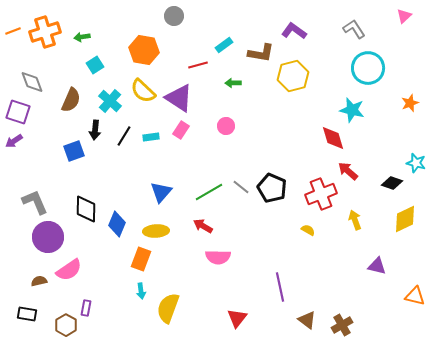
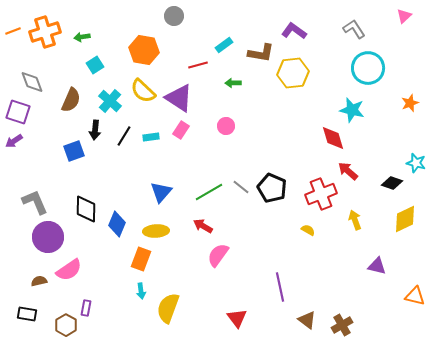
yellow hexagon at (293, 76): moved 3 px up; rotated 8 degrees clockwise
pink semicircle at (218, 257): moved 2 px up; rotated 125 degrees clockwise
red triangle at (237, 318): rotated 15 degrees counterclockwise
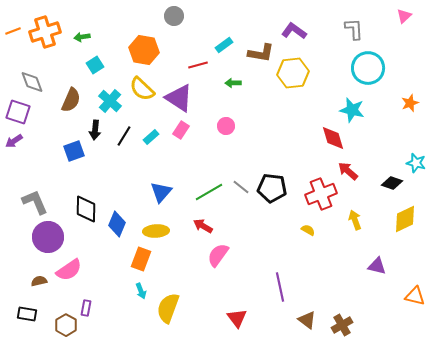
gray L-shape at (354, 29): rotated 30 degrees clockwise
yellow semicircle at (143, 91): moved 1 px left, 2 px up
cyan rectangle at (151, 137): rotated 35 degrees counterclockwise
black pentagon at (272, 188): rotated 16 degrees counterclockwise
cyan arrow at (141, 291): rotated 14 degrees counterclockwise
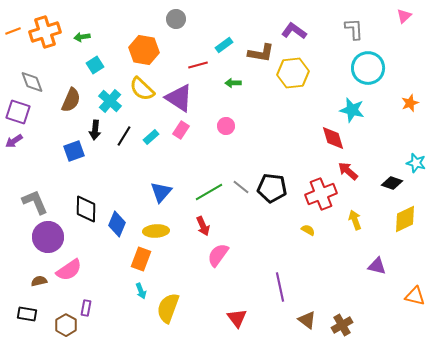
gray circle at (174, 16): moved 2 px right, 3 px down
red arrow at (203, 226): rotated 144 degrees counterclockwise
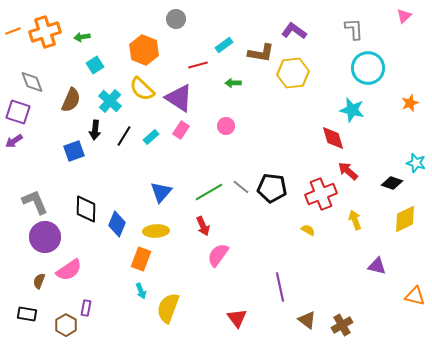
orange hexagon at (144, 50): rotated 12 degrees clockwise
purple circle at (48, 237): moved 3 px left
brown semicircle at (39, 281): rotated 56 degrees counterclockwise
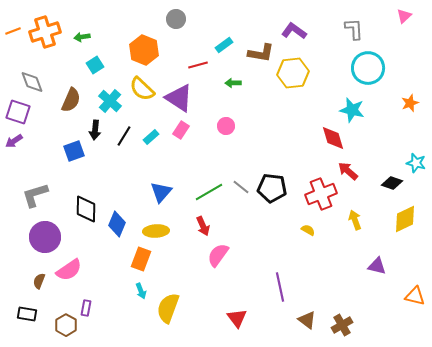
gray L-shape at (35, 202): moved 7 px up; rotated 84 degrees counterclockwise
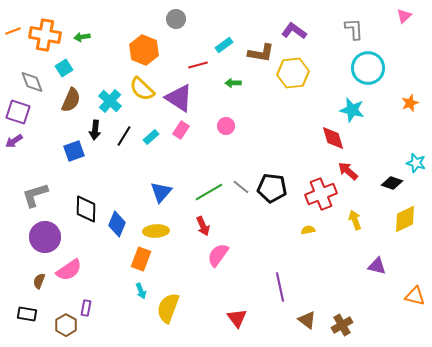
orange cross at (45, 32): moved 3 px down; rotated 28 degrees clockwise
cyan square at (95, 65): moved 31 px left, 3 px down
yellow semicircle at (308, 230): rotated 40 degrees counterclockwise
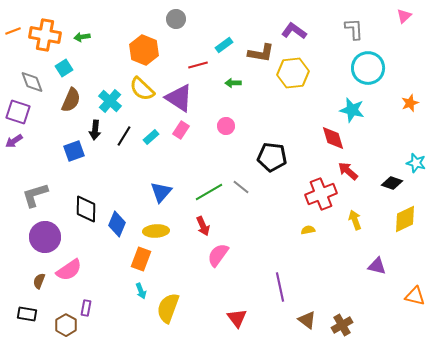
black pentagon at (272, 188): moved 31 px up
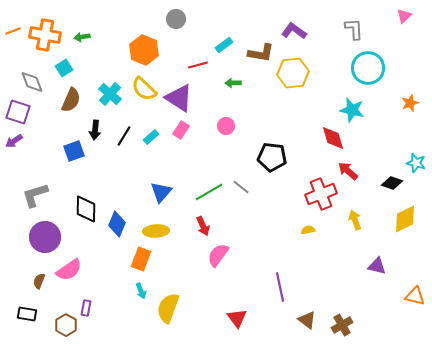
yellow semicircle at (142, 89): moved 2 px right
cyan cross at (110, 101): moved 7 px up
